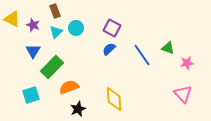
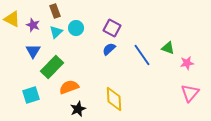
pink triangle: moved 7 px right, 1 px up; rotated 24 degrees clockwise
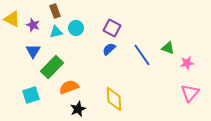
cyan triangle: rotated 32 degrees clockwise
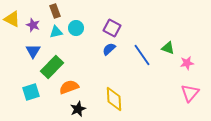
cyan square: moved 3 px up
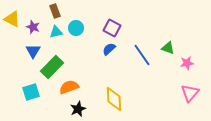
purple star: moved 2 px down
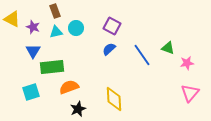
purple square: moved 2 px up
green rectangle: rotated 40 degrees clockwise
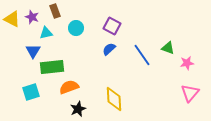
purple star: moved 1 px left, 10 px up
cyan triangle: moved 10 px left, 1 px down
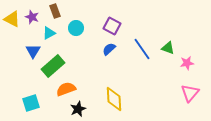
cyan triangle: moved 3 px right; rotated 16 degrees counterclockwise
blue line: moved 6 px up
green rectangle: moved 1 px right, 1 px up; rotated 35 degrees counterclockwise
orange semicircle: moved 3 px left, 2 px down
cyan square: moved 11 px down
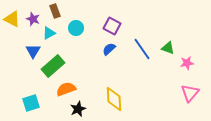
purple star: moved 1 px right, 2 px down
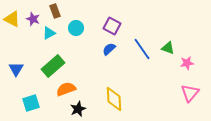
blue triangle: moved 17 px left, 18 px down
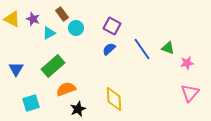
brown rectangle: moved 7 px right, 3 px down; rotated 16 degrees counterclockwise
